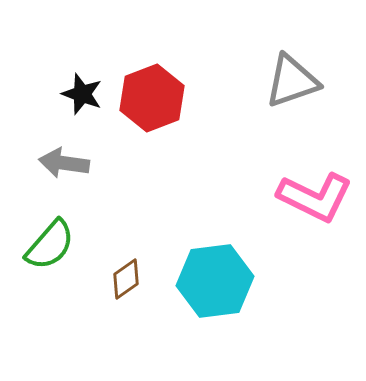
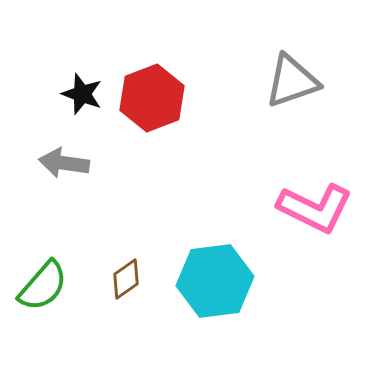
pink L-shape: moved 11 px down
green semicircle: moved 7 px left, 41 px down
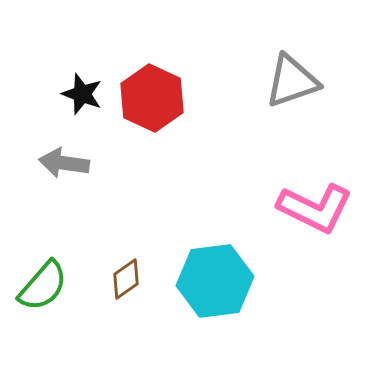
red hexagon: rotated 14 degrees counterclockwise
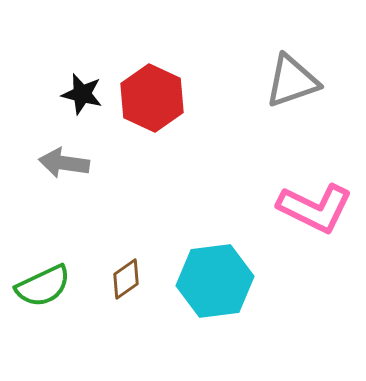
black star: rotated 6 degrees counterclockwise
green semicircle: rotated 24 degrees clockwise
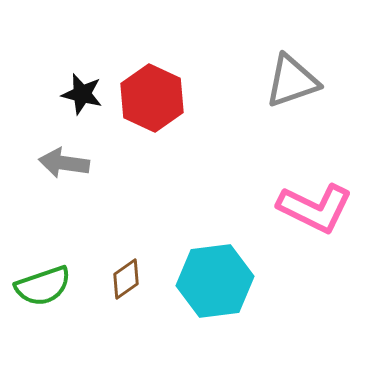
green semicircle: rotated 6 degrees clockwise
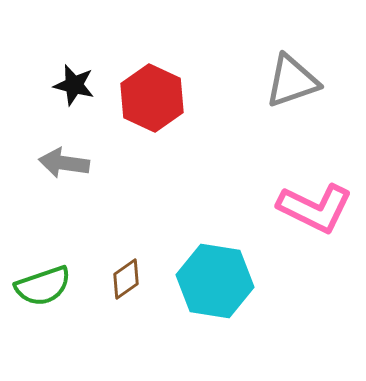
black star: moved 8 px left, 9 px up
cyan hexagon: rotated 16 degrees clockwise
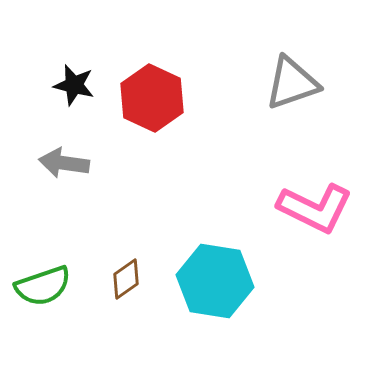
gray triangle: moved 2 px down
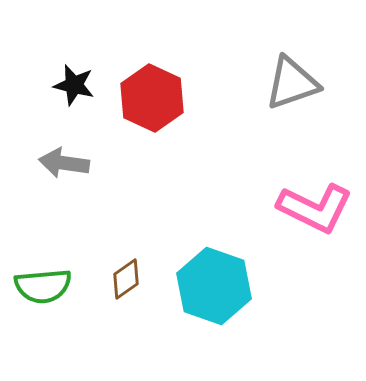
cyan hexagon: moved 1 px left, 5 px down; rotated 10 degrees clockwise
green semicircle: rotated 14 degrees clockwise
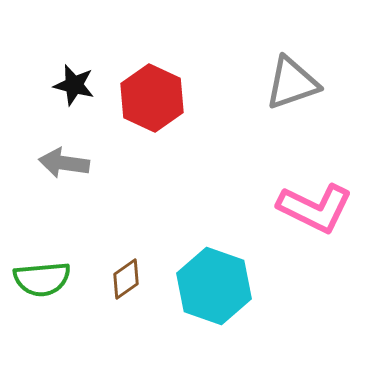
green semicircle: moved 1 px left, 7 px up
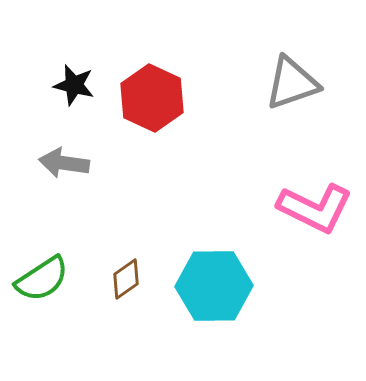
green semicircle: rotated 28 degrees counterclockwise
cyan hexagon: rotated 20 degrees counterclockwise
